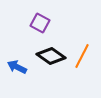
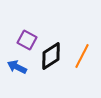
purple square: moved 13 px left, 17 px down
black diamond: rotated 68 degrees counterclockwise
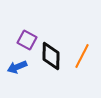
black diamond: rotated 56 degrees counterclockwise
blue arrow: rotated 48 degrees counterclockwise
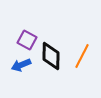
blue arrow: moved 4 px right, 2 px up
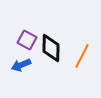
black diamond: moved 8 px up
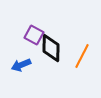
purple square: moved 7 px right, 5 px up
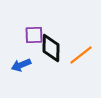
purple square: rotated 30 degrees counterclockwise
orange line: moved 1 px left, 1 px up; rotated 25 degrees clockwise
